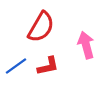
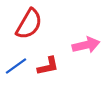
red semicircle: moved 12 px left, 3 px up
pink arrow: rotated 92 degrees clockwise
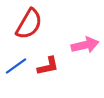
pink arrow: moved 1 px left
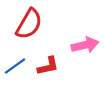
blue line: moved 1 px left
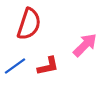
red semicircle: rotated 12 degrees counterclockwise
pink arrow: rotated 32 degrees counterclockwise
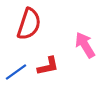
pink arrow: rotated 76 degrees counterclockwise
blue line: moved 1 px right, 6 px down
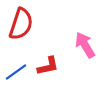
red semicircle: moved 8 px left
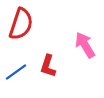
red L-shape: rotated 120 degrees clockwise
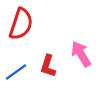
pink arrow: moved 4 px left, 9 px down
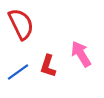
red semicircle: rotated 44 degrees counterclockwise
blue line: moved 2 px right
